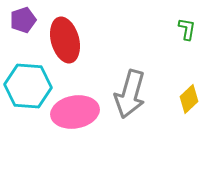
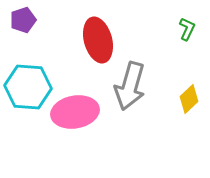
green L-shape: rotated 15 degrees clockwise
red ellipse: moved 33 px right
cyan hexagon: moved 1 px down
gray arrow: moved 8 px up
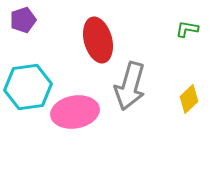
green L-shape: rotated 105 degrees counterclockwise
cyan hexagon: rotated 12 degrees counterclockwise
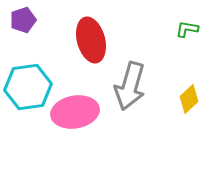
red ellipse: moved 7 px left
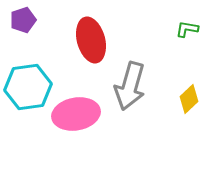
pink ellipse: moved 1 px right, 2 px down
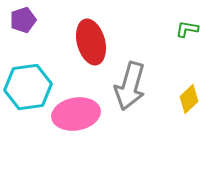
red ellipse: moved 2 px down
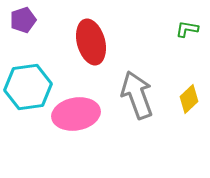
gray arrow: moved 7 px right, 9 px down; rotated 144 degrees clockwise
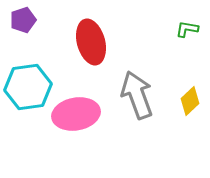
yellow diamond: moved 1 px right, 2 px down
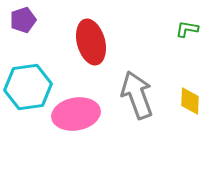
yellow diamond: rotated 44 degrees counterclockwise
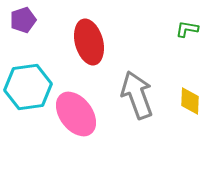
red ellipse: moved 2 px left
pink ellipse: rotated 63 degrees clockwise
